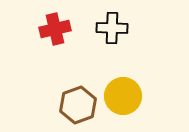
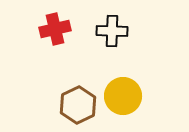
black cross: moved 3 px down
brown hexagon: rotated 6 degrees counterclockwise
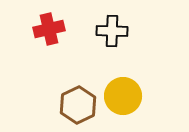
red cross: moved 6 px left
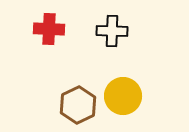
red cross: rotated 16 degrees clockwise
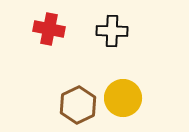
red cross: rotated 8 degrees clockwise
yellow circle: moved 2 px down
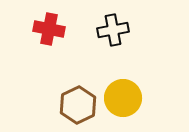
black cross: moved 1 px right, 1 px up; rotated 12 degrees counterclockwise
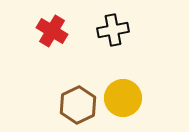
red cross: moved 3 px right, 2 px down; rotated 20 degrees clockwise
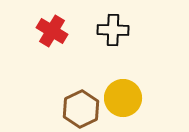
black cross: rotated 12 degrees clockwise
brown hexagon: moved 3 px right, 4 px down
